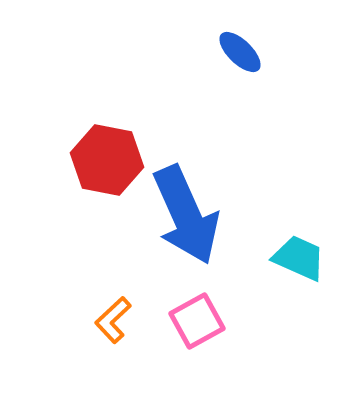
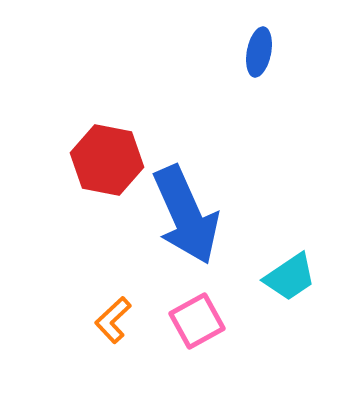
blue ellipse: moved 19 px right; rotated 57 degrees clockwise
cyan trapezoid: moved 9 px left, 19 px down; rotated 122 degrees clockwise
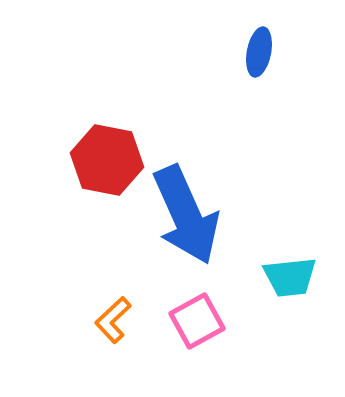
cyan trapezoid: rotated 28 degrees clockwise
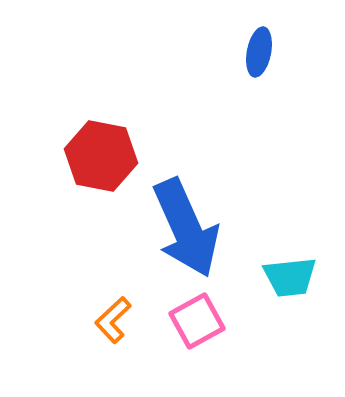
red hexagon: moved 6 px left, 4 px up
blue arrow: moved 13 px down
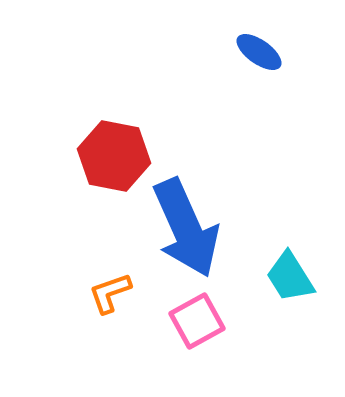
blue ellipse: rotated 66 degrees counterclockwise
red hexagon: moved 13 px right
cyan trapezoid: rotated 64 degrees clockwise
orange L-shape: moved 3 px left, 27 px up; rotated 24 degrees clockwise
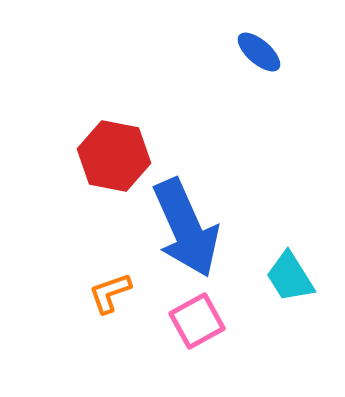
blue ellipse: rotated 6 degrees clockwise
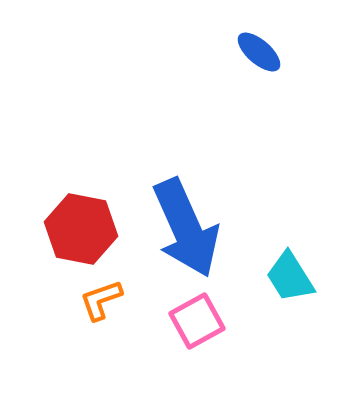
red hexagon: moved 33 px left, 73 px down
orange L-shape: moved 9 px left, 7 px down
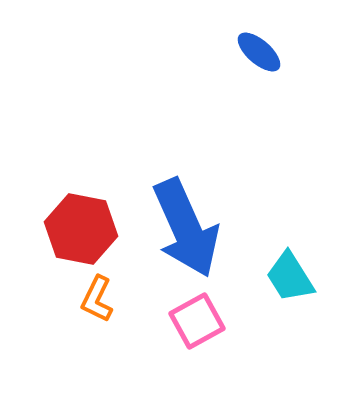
orange L-shape: moved 4 px left, 1 px up; rotated 45 degrees counterclockwise
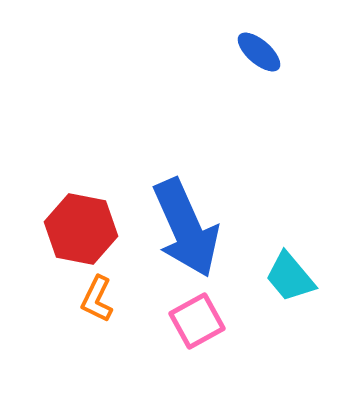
cyan trapezoid: rotated 8 degrees counterclockwise
